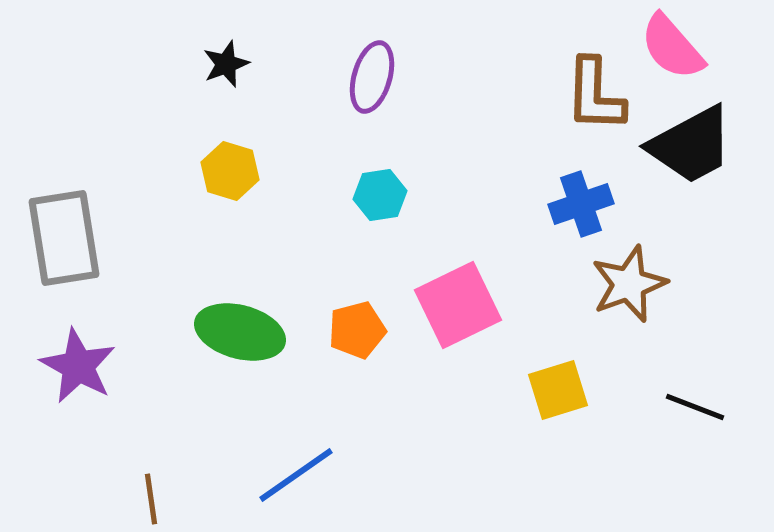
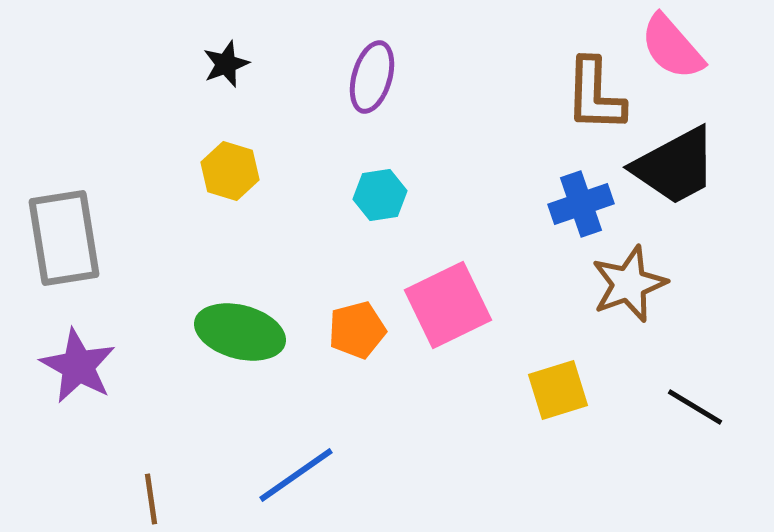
black trapezoid: moved 16 px left, 21 px down
pink square: moved 10 px left
black line: rotated 10 degrees clockwise
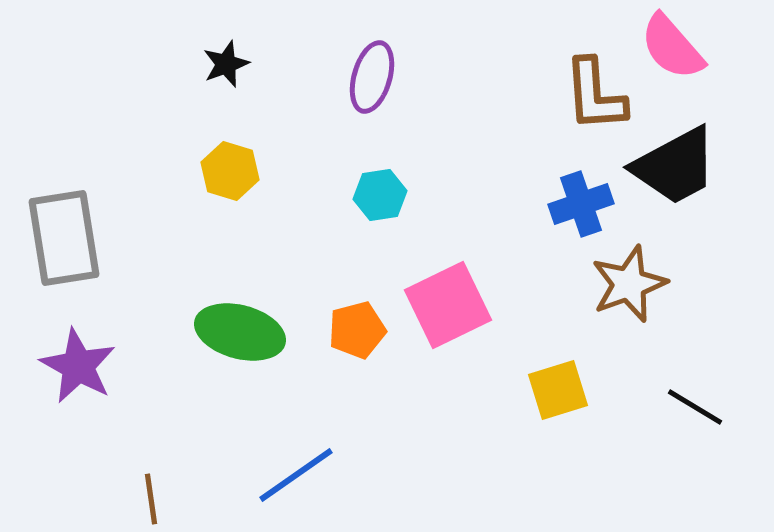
brown L-shape: rotated 6 degrees counterclockwise
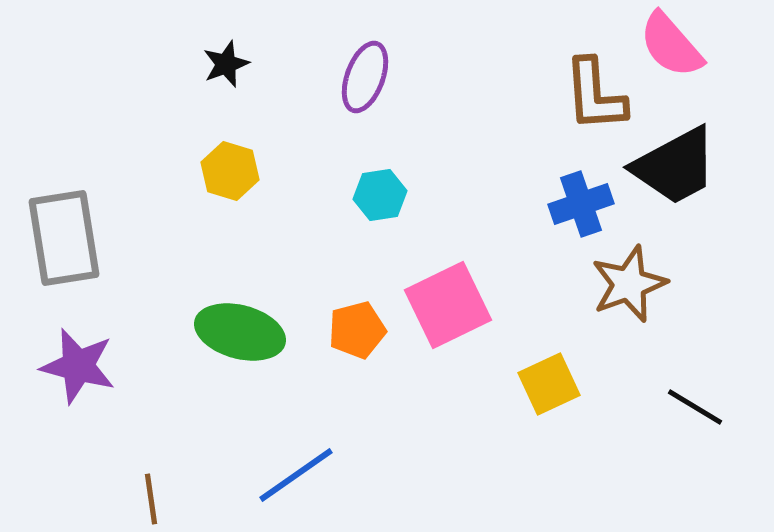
pink semicircle: moved 1 px left, 2 px up
purple ellipse: moved 7 px left; rotated 4 degrees clockwise
purple star: rotated 14 degrees counterclockwise
yellow square: moved 9 px left, 6 px up; rotated 8 degrees counterclockwise
